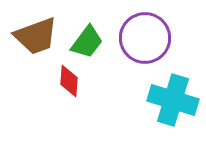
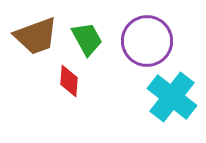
purple circle: moved 2 px right, 3 px down
green trapezoid: moved 3 px up; rotated 66 degrees counterclockwise
cyan cross: moved 1 px left, 3 px up; rotated 21 degrees clockwise
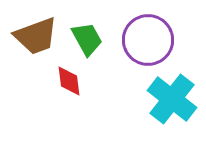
purple circle: moved 1 px right, 1 px up
red diamond: rotated 12 degrees counterclockwise
cyan cross: moved 2 px down
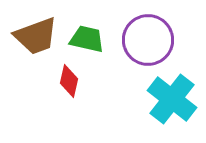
green trapezoid: rotated 48 degrees counterclockwise
red diamond: rotated 20 degrees clockwise
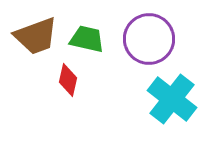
purple circle: moved 1 px right, 1 px up
red diamond: moved 1 px left, 1 px up
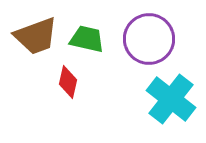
red diamond: moved 2 px down
cyan cross: moved 1 px left
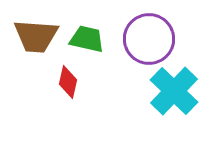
brown trapezoid: rotated 24 degrees clockwise
cyan cross: moved 3 px right, 8 px up; rotated 6 degrees clockwise
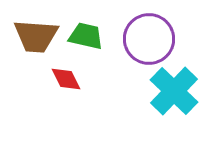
green trapezoid: moved 1 px left, 3 px up
red diamond: moved 2 px left, 3 px up; rotated 40 degrees counterclockwise
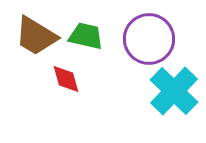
brown trapezoid: rotated 27 degrees clockwise
red diamond: rotated 12 degrees clockwise
